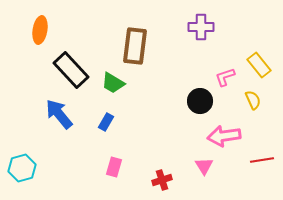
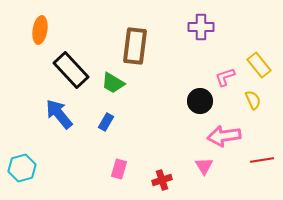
pink rectangle: moved 5 px right, 2 px down
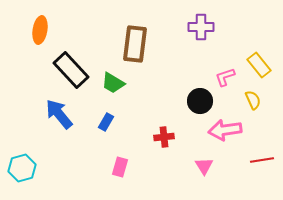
brown rectangle: moved 2 px up
pink arrow: moved 1 px right, 6 px up
pink rectangle: moved 1 px right, 2 px up
red cross: moved 2 px right, 43 px up; rotated 12 degrees clockwise
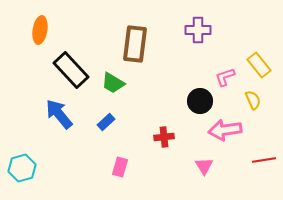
purple cross: moved 3 px left, 3 px down
blue rectangle: rotated 18 degrees clockwise
red line: moved 2 px right
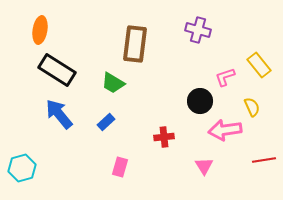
purple cross: rotated 15 degrees clockwise
black rectangle: moved 14 px left; rotated 15 degrees counterclockwise
yellow semicircle: moved 1 px left, 7 px down
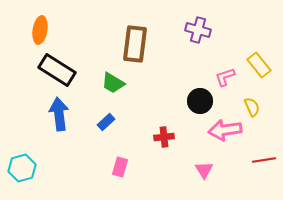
blue arrow: rotated 32 degrees clockwise
pink triangle: moved 4 px down
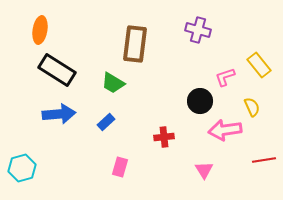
blue arrow: rotated 92 degrees clockwise
